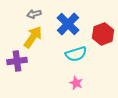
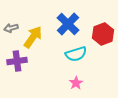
gray arrow: moved 23 px left, 14 px down
pink star: rotated 16 degrees clockwise
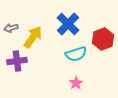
red hexagon: moved 5 px down
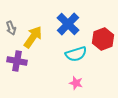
gray arrow: rotated 96 degrees counterclockwise
purple cross: rotated 18 degrees clockwise
pink star: rotated 24 degrees counterclockwise
